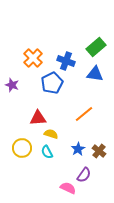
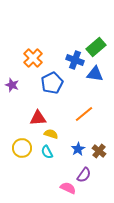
blue cross: moved 9 px right, 1 px up
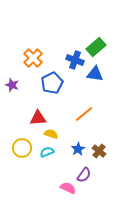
cyan semicircle: rotated 96 degrees clockwise
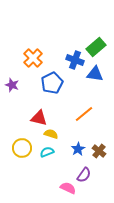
red triangle: moved 1 px right; rotated 18 degrees clockwise
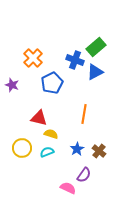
blue triangle: moved 2 px up; rotated 36 degrees counterclockwise
orange line: rotated 42 degrees counterclockwise
blue star: moved 1 px left
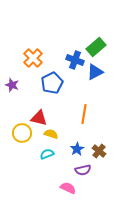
yellow circle: moved 15 px up
cyan semicircle: moved 2 px down
purple semicircle: moved 1 px left, 5 px up; rotated 42 degrees clockwise
